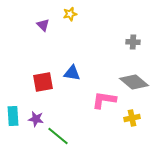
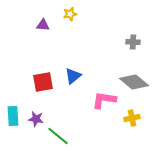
purple triangle: rotated 40 degrees counterclockwise
blue triangle: moved 1 px right, 3 px down; rotated 48 degrees counterclockwise
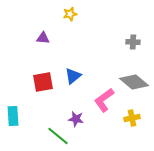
purple triangle: moved 13 px down
pink L-shape: rotated 45 degrees counterclockwise
purple star: moved 40 px right
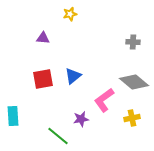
red square: moved 3 px up
purple star: moved 5 px right; rotated 21 degrees counterclockwise
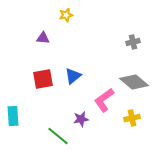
yellow star: moved 4 px left, 1 px down
gray cross: rotated 16 degrees counterclockwise
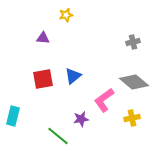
cyan rectangle: rotated 18 degrees clockwise
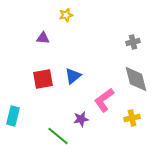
gray diamond: moved 2 px right, 3 px up; rotated 36 degrees clockwise
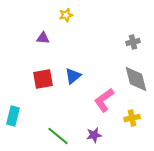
purple star: moved 13 px right, 16 px down
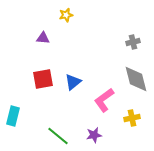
blue triangle: moved 6 px down
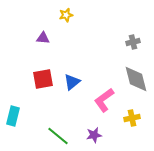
blue triangle: moved 1 px left
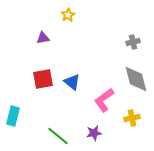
yellow star: moved 2 px right; rotated 16 degrees counterclockwise
purple triangle: rotated 16 degrees counterclockwise
blue triangle: rotated 42 degrees counterclockwise
purple star: moved 2 px up
